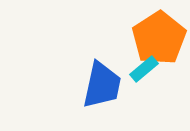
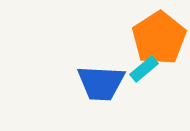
blue trapezoid: moved 1 px left, 2 px up; rotated 81 degrees clockwise
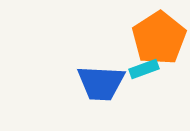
cyan rectangle: rotated 20 degrees clockwise
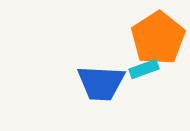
orange pentagon: moved 1 px left
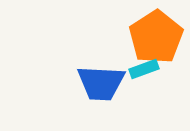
orange pentagon: moved 2 px left, 1 px up
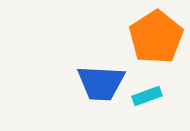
cyan rectangle: moved 3 px right, 27 px down
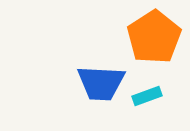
orange pentagon: moved 2 px left
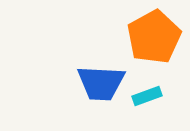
orange pentagon: rotated 4 degrees clockwise
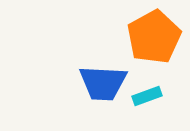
blue trapezoid: moved 2 px right
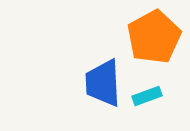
blue trapezoid: rotated 84 degrees clockwise
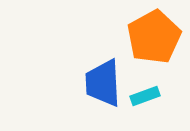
cyan rectangle: moved 2 px left
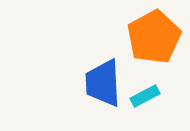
cyan rectangle: rotated 8 degrees counterclockwise
